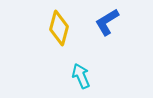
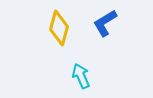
blue L-shape: moved 2 px left, 1 px down
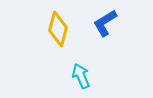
yellow diamond: moved 1 px left, 1 px down
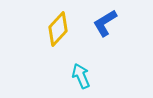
yellow diamond: rotated 28 degrees clockwise
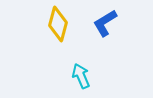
yellow diamond: moved 5 px up; rotated 28 degrees counterclockwise
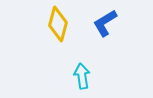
cyan arrow: moved 1 px right; rotated 15 degrees clockwise
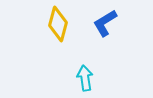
cyan arrow: moved 3 px right, 2 px down
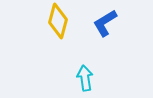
yellow diamond: moved 3 px up
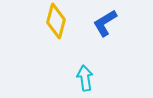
yellow diamond: moved 2 px left
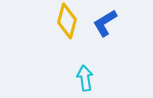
yellow diamond: moved 11 px right
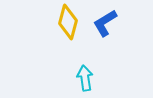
yellow diamond: moved 1 px right, 1 px down
